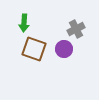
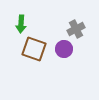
green arrow: moved 3 px left, 1 px down
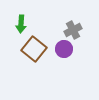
gray cross: moved 3 px left, 1 px down
brown square: rotated 20 degrees clockwise
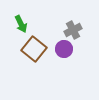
green arrow: rotated 30 degrees counterclockwise
